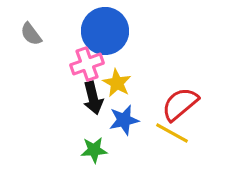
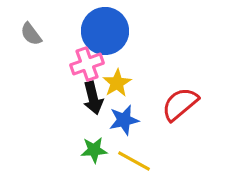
yellow star: rotated 12 degrees clockwise
yellow line: moved 38 px left, 28 px down
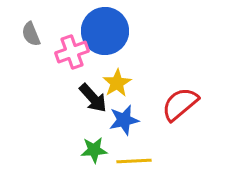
gray semicircle: rotated 15 degrees clockwise
pink cross: moved 15 px left, 12 px up
black arrow: rotated 28 degrees counterclockwise
yellow line: rotated 32 degrees counterclockwise
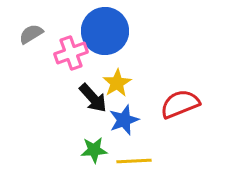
gray semicircle: rotated 80 degrees clockwise
pink cross: moved 1 px left, 1 px down
red semicircle: rotated 18 degrees clockwise
blue star: rotated 8 degrees counterclockwise
